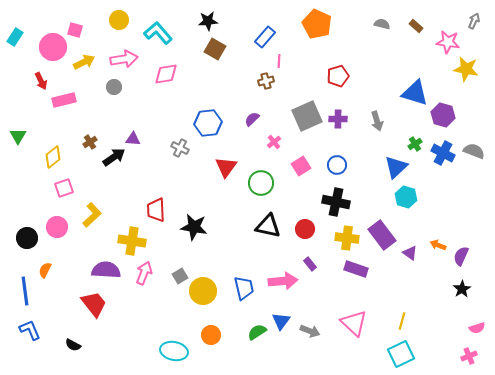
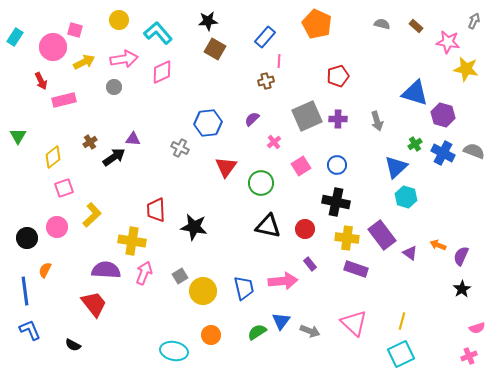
pink diamond at (166, 74): moved 4 px left, 2 px up; rotated 15 degrees counterclockwise
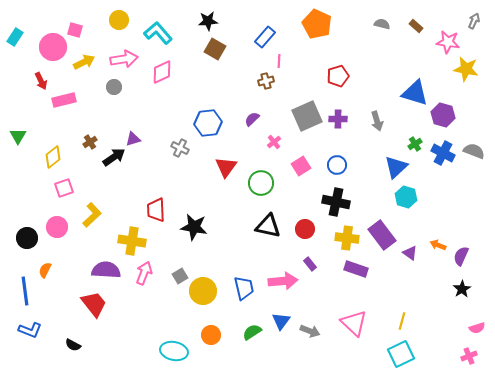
purple triangle at (133, 139): rotated 21 degrees counterclockwise
blue L-shape at (30, 330): rotated 135 degrees clockwise
green semicircle at (257, 332): moved 5 px left
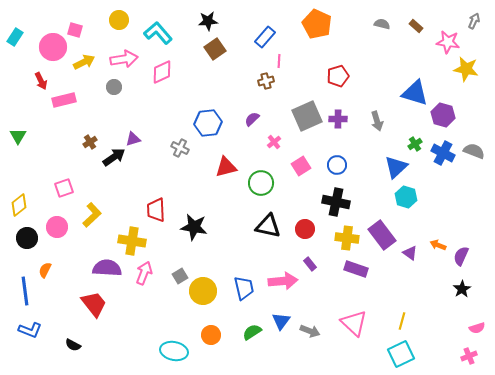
brown square at (215, 49): rotated 25 degrees clockwise
yellow diamond at (53, 157): moved 34 px left, 48 px down
red triangle at (226, 167): rotated 40 degrees clockwise
purple semicircle at (106, 270): moved 1 px right, 2 px up
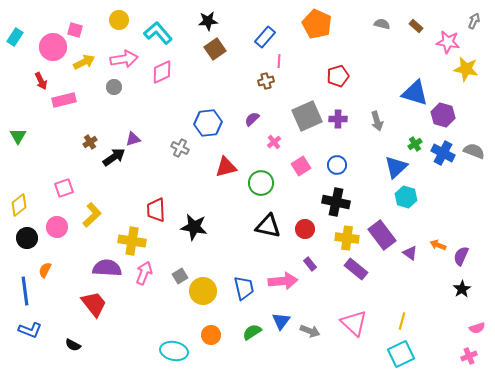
purple rectangle at (356, 269): rotated 20 degrees clockwise
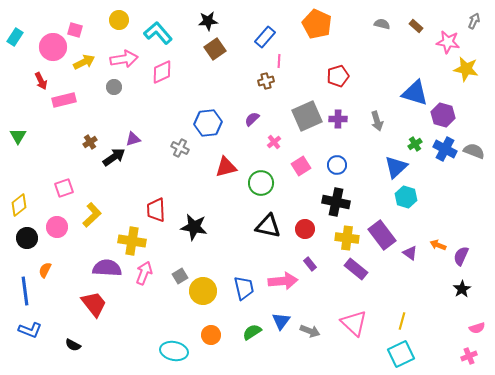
blue cross at (443, 153): moved 2 px right, 4 px up
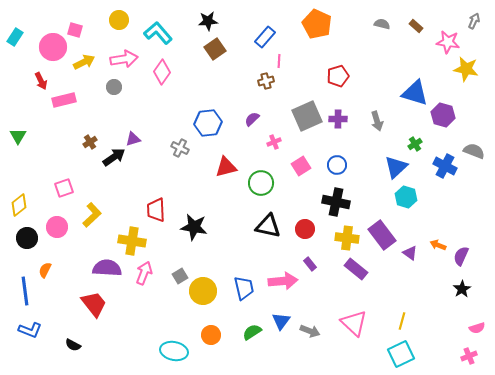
pink diamond at (162, 72): rotated 30 degrees counterclockwise
pink cross at (274, 142): rotated 16 degrees clockwise
blue cross at (445, 149): moved 17 px down
